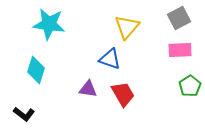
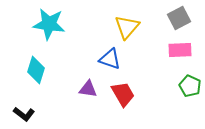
green pentagon: rotated 15 degrees counterclockwise
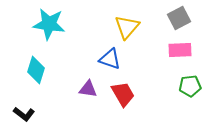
green pentagon: rotated 30 degrees counterclockwise
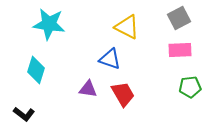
yellow triangle: rotated 44 degrees counterclockwise
green pentagon: moved 1 px down
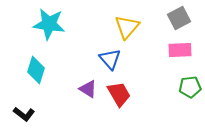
yellow triangle: rotated 44 degrees clockwise
blue triangle: rotated 30 degrees clockwise
purple triangle: rotated 24 degrees clockwise
red trapezoid: moved 4 px left
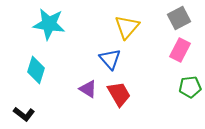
pink rectangle: rotated 60 degrees counterclockwise
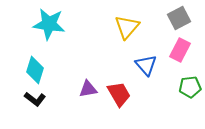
blue triangle: moved 36 px right, 6 px down
cyan diamond: moved 1 px left
purple triangle: rotated 42 degrees counterclockwise
black L-shape: moved 11 px right, 15 px up
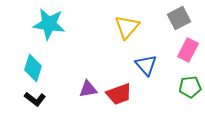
pink rectangle: moved 8 px right
cyan diamond: moved 2 px left, 2 px up
red trapezoid: rotated 100 degrees clockwise
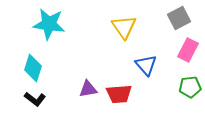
yellow triangle: moved 3 px left; rotated 16 degrees counterclockwise
red trapezoid: rotated 16 degrees clockwise
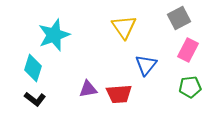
cyan star: moved 5 px right, 11 px down; rotated 28 degrees counterclockwise
blue triangle: rotated 20 degrees clockwise
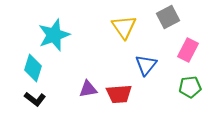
gray square: moved 11 px left, 1 px up
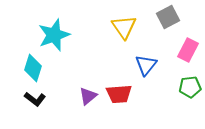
purple triangle: moved 7 px down; rotated 30 degrees counterclockwise
